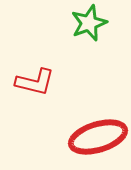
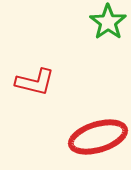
green star: moved 19 px right, 1 px up; rotated 15 degrees counterclockwise
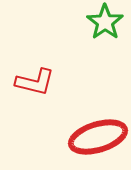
green star: moved 3 px left
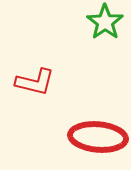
red ellipse: rotated 22 degrees clockwise
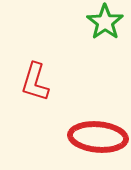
red L-shape: rotated 93 degrees clockwise
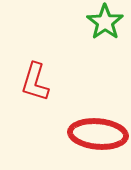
red ellipse: moved 3 px up
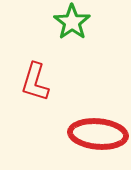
green star: moved 33 px left
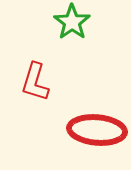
red ellipse: moved 1 px left, 4 px up
